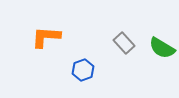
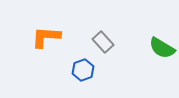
gray rectangle: moved 21 px left, 1 px up
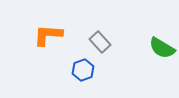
orange L-shape: moved 2 px right, 2 px up
gray rectangle: moved 3 px left
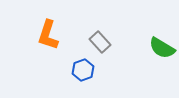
orange L-shape: rotated 76 degrees counterclockwise
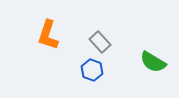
green semicircle: moved 9 px left, 14 px down
blue hexagon: moved 9 px right; rotated 20 degrees counterclockwise
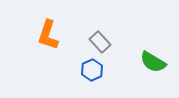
blue hexagon: rotated 15 degrees clockwise
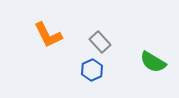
orange L-shape: rotated 44 degrees counterclockwise
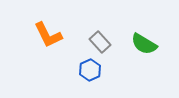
green semicircle: moved 9 px left, 18 px up
blue hexagon: moved 2 px left
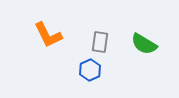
gray rectangle: rotated 50 degrees clockwise
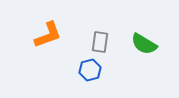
orange L-shape: rotated 84 degrees counterclockwise
blue hexagon: rotated 10 degrees clockwise
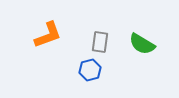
green semicircle: moved 2 px left
